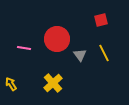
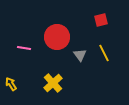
red circle: moved 2 px up
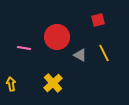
red square: moved 3 px left
gray triangle: rotated 24 degrees counterclockwise
yellow arrow: rotated 24 degrees clockwise
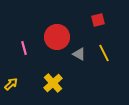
pink line: rotated 64 degrees clockwise
gray triangle: moved 1 px left, 1 px up
yellow arrow: rotated 56 degrees clockwise
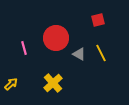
red circle: moved 1 px left, 1 px down
yellow line: moved 3 px left
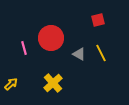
red circle: moved 5 px left
